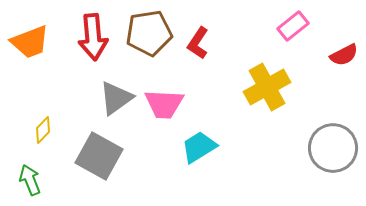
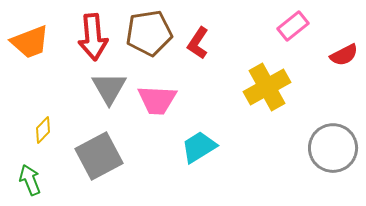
gray triangle: moved 7 px left, 10 px up; rotated 24 degrees counterclockwise
pink trapezoid: moved 7 px left, 4 px up
gray square: rotated 33 degrees clockwise
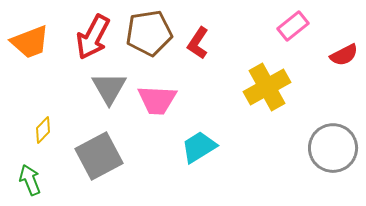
red arrow: rotated 33 degrees clockwise
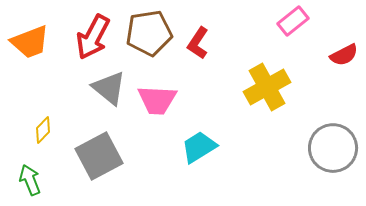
pink rectangle: moved 5 px up
gray triangle: rotated 21 degrees counterclockwise
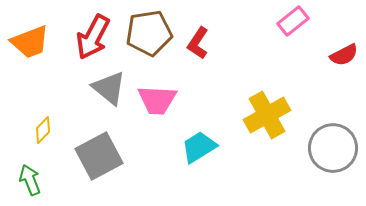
yellow cross: moved 28 px down
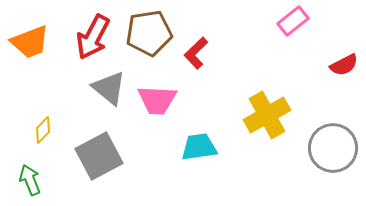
red L-shape: moved 2 px left, 10 px down; rotated 12 degrees clockwise
red semicircle: moved 10 px down
cyan trapezoid: rotated 24 degrees clockwise
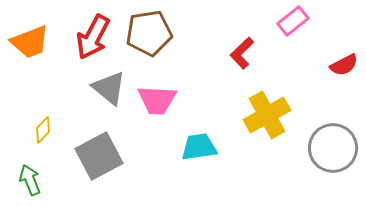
red L-shape: moved 46 px right
